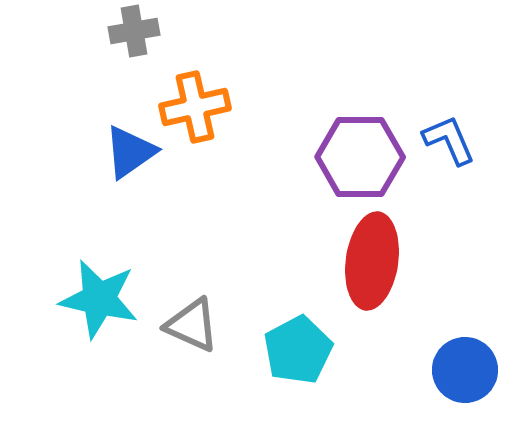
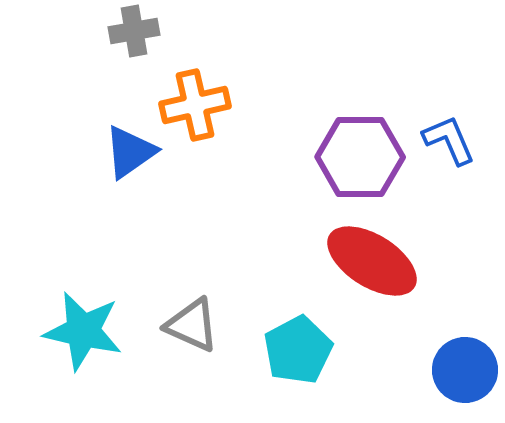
orange cross: moved 2 px up
red ellipse: rotated 66 degrees counterclockwise
cyan star: moved 16 px left, 32 px down
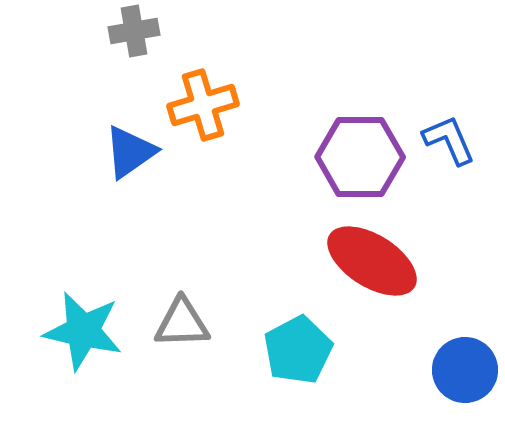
orange cross: moved 8 px right; rotated 4 degrees counterclockwise
gray triangle: moved 10 px left, 2 px up; rotated 26 degrees counterclockwise
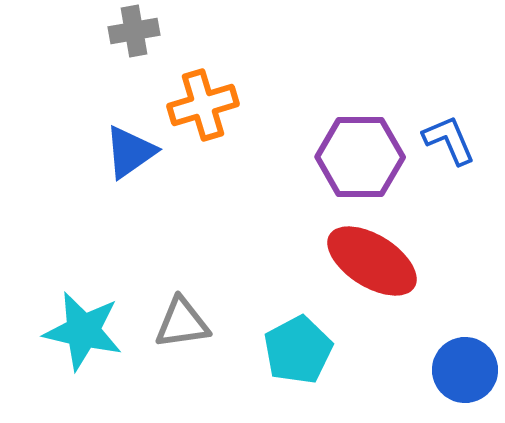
gray triangle: rotated 6 degrees counterclockwise
